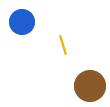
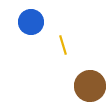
blue circle: moved 9 px right
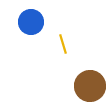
yellow line: moved 1 px up
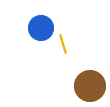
blue circle: moved 10 px right, 6 px down
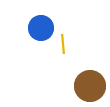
yellow line: rotated 12 degrees clockwise
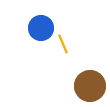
yellow line: rotated 18 degrees counterclockwise
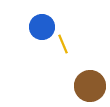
blue circle: moved 1 px right, 1 px up
